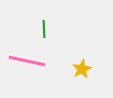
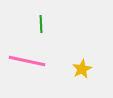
green line: moved 3 px left, 5 px up
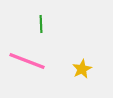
pink line: rotated 9 degrees clockwise
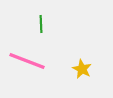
yellow star: rotated 18 degrees counterclockwise
